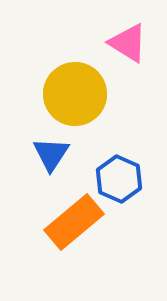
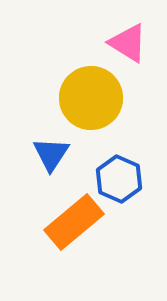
yellow circle: moved 16 px right, 4 px down
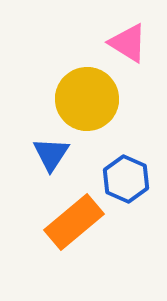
yellow circle: moved 4 px left, 1 px down
blue hexagon: moved 7 px right
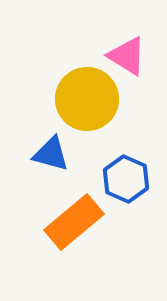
pink triangle: moved 1 px left, 13 px down
blue triangle: rotated 48 degrees counterclockwise
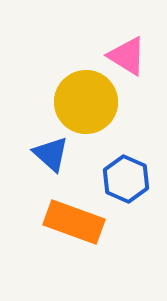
yellow circle: moved 1 px left, 3 px down
blue triangle: rotated 27 degrees clockwise
orange rectangle: rotated 60 degrees clockwise
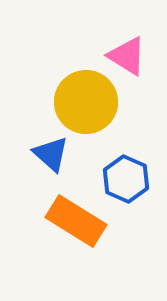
orange rectangle: moved 2 px right, 1 px up; rotated 12 degrees clockwise
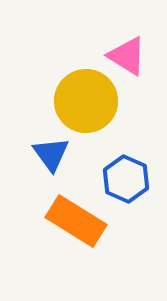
yellow circle: moved 1 px up
blue triangle: rotated 12 degrees clockwise
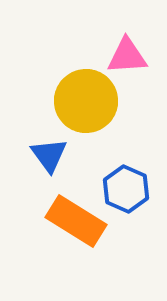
pink triangle: rotated 36 degrees counterclockwise
blue triangle: moved 2 px left, 1 px down
blue hexagon: moved 10 px down
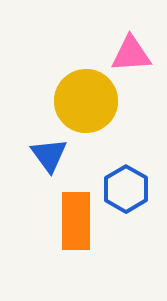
pink triangle: moved 4 px right, 2 px up
blue hexagon: rotated 6 degrees clockwise
orange rectangle: rotated 58 degrees clockwise
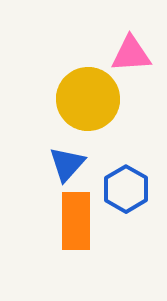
yellow circle: moved 2 px right, 2 px up
blue triangle: moved 18 px right, 9 px down; rotated 18 degrees clockwise
